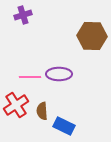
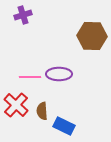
red cross: rotated 15 degrees counterclockwise
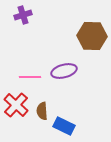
purple ellipse: moved 5 px right, 3 px up; rotated 15 degrees counterclockwise
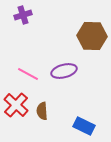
pink line: moved 2 px left, 3 px up; rotated 30 degrees clockwise
blue rectangle: moved 20 px right
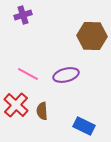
purple ellipse: moved 2 px right, 4 px down
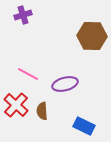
purple ellipse: moved 1 px left, 9 px down
